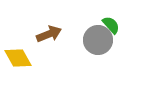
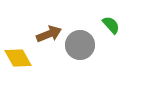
gray circle: moved 18 px left, 5 px down
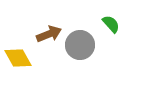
green semicircle: moved 1 px up
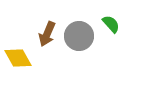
brown arrow: moved 2 px left; rotated 135 degrees clockwise
gray circle: moved 1 px left, 9 px up
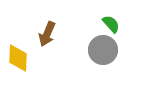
gray circle: moved 24 px right, 14 px down
yellow diamond: rotated 32 degrees clockwise
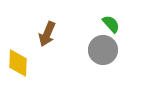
yellow diamond: moved 5 px down
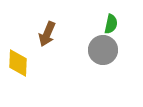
green semicircle: rotated 54 degrees clockwise
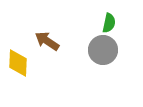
green semicircle: moved 2 px left, 1 px up
brown arrow: moved 7 px down; rotated 100 degrees clockwise
